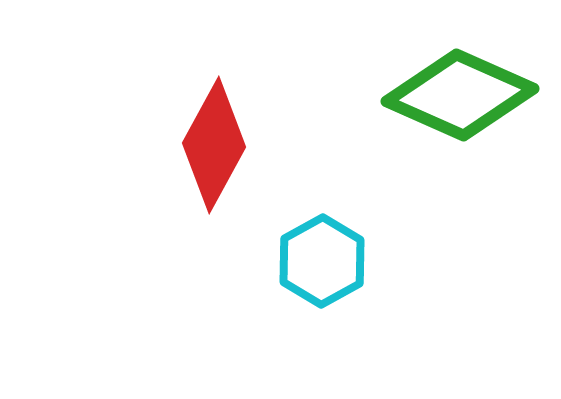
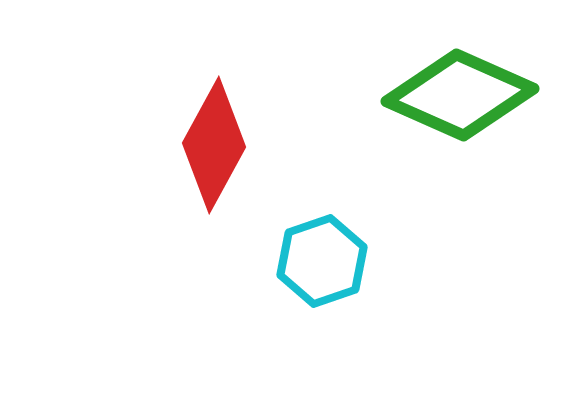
cyan hexagon: rotated 10 degrees clockwise
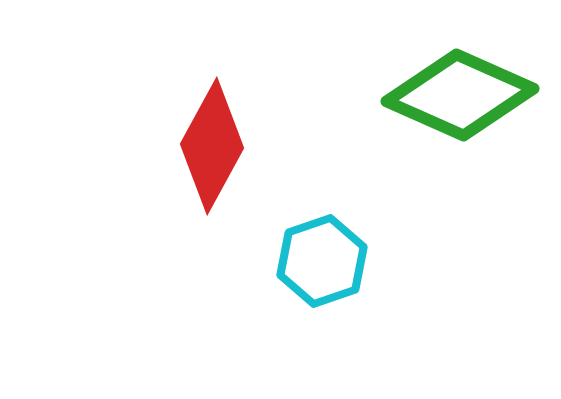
red diamond: moved 2 px left, 1 px down
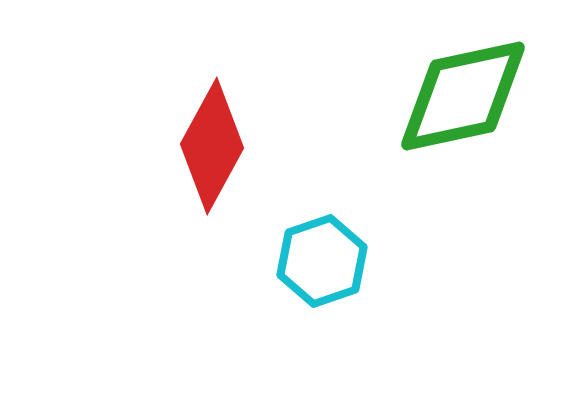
green diamond: moved 3 px right, 1 px down; rotated 36 degrees counterclockwise
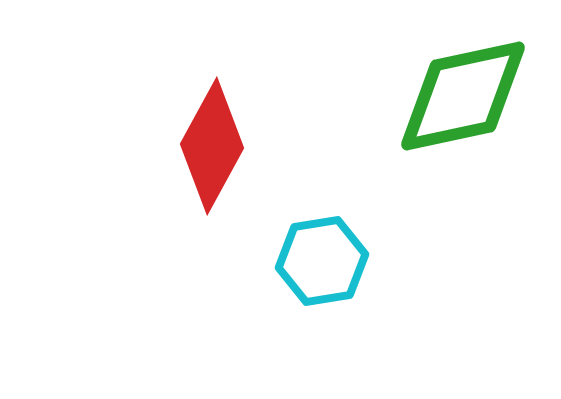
cyan hexagon: rotated 10 degrees clockwise
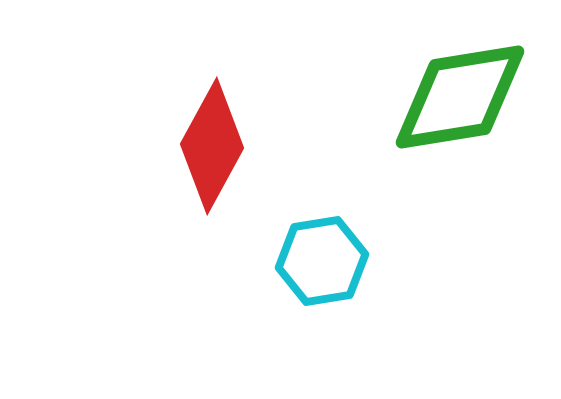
green diamond: moved 3 px left, 1 px down; rotated 3 degrees clockwise
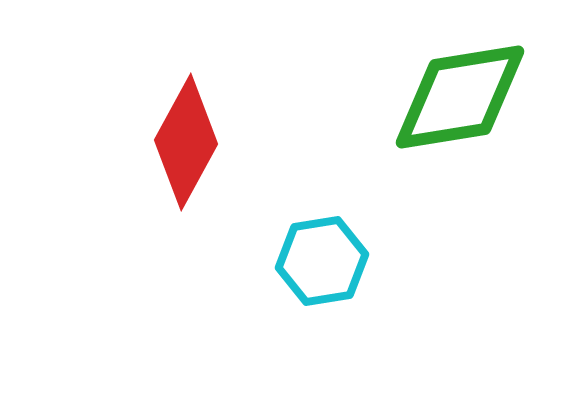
red diamond: moved 26 px left, 4 px up
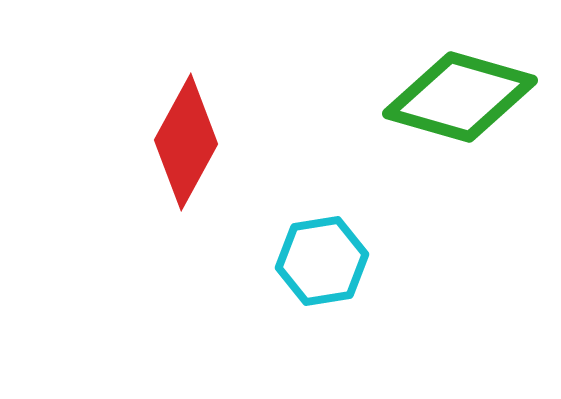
green diamond: rotated 25 degrees clockwise
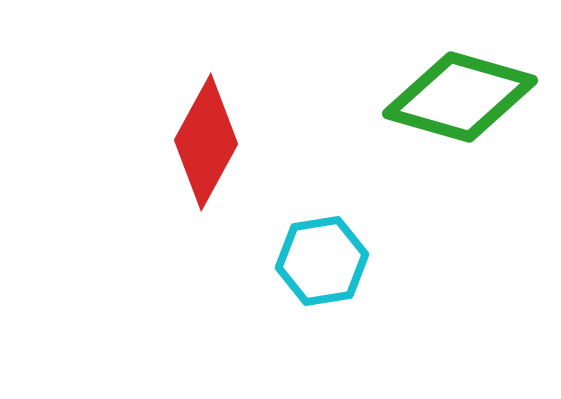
red diamond: moved 20 px right
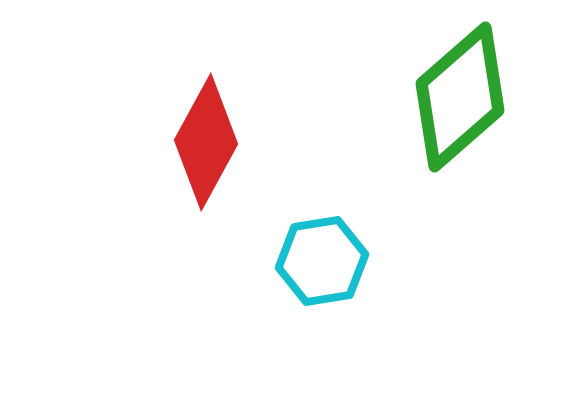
green diamond: rotated 57 degrees counterclockwise
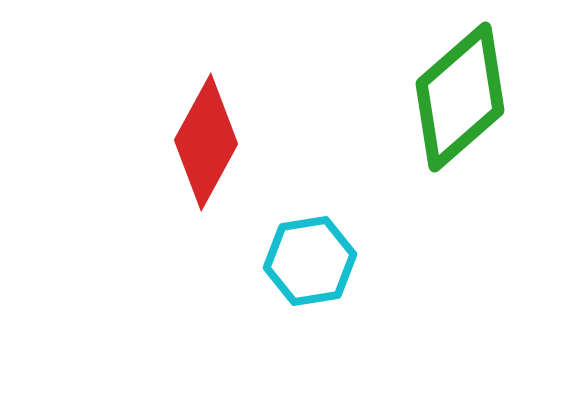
cyan hexagon: moved 12 px left
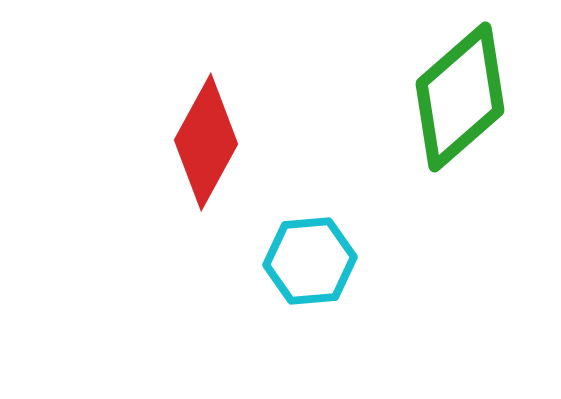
cyan hexagon: rotated 4 degrees clockwise
